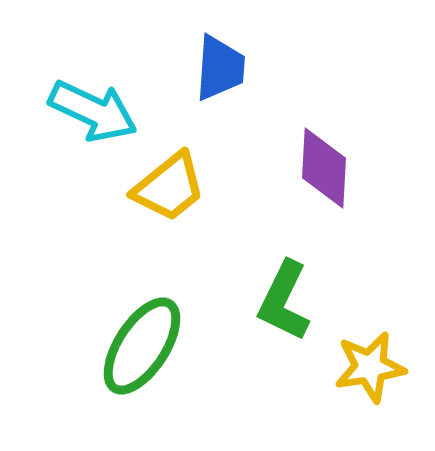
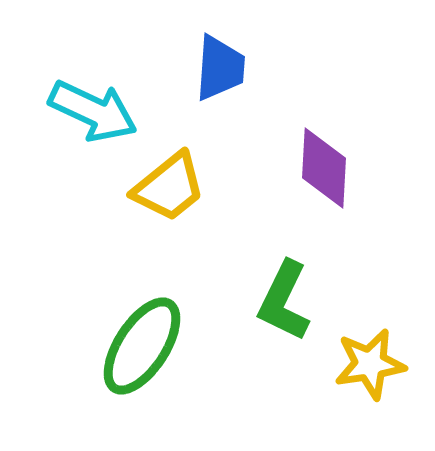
yellow star: moved 3 px up
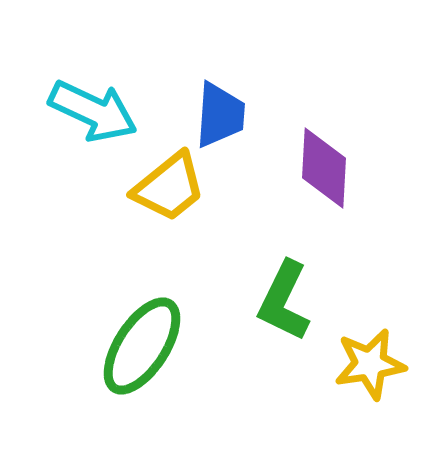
blue trapezoid: moved 47 px down
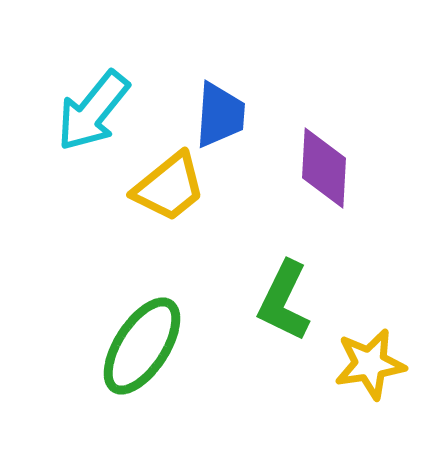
cyan arrow: rotated 104 degrees clockwise
